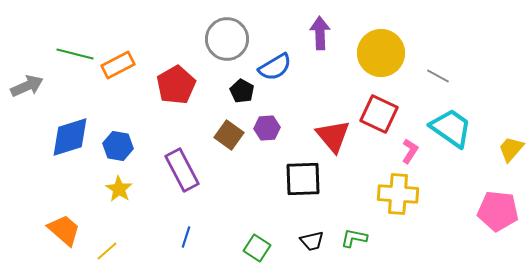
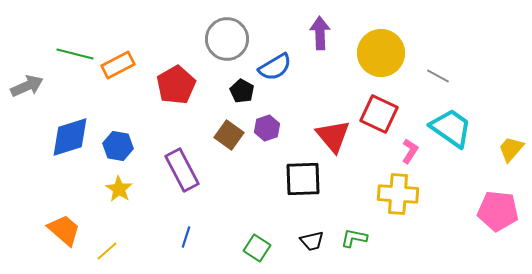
purple hexagon: rotated 15 degrees counterclockwise
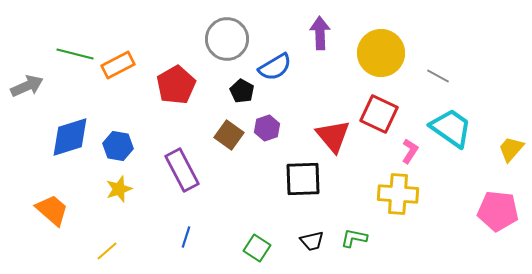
yellow star: rotated 20 degrees clockwise
orange trapezoid: moved 12 px left, 20 px up
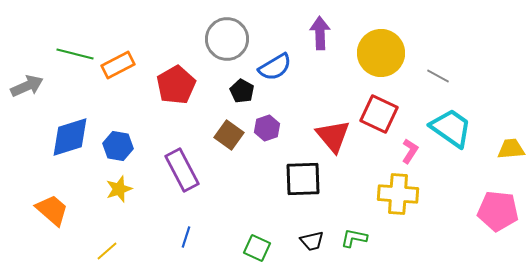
yellow trapezoid: rotated 44 degrees clockwise
green square: rotated 8 degrees counterclockwise
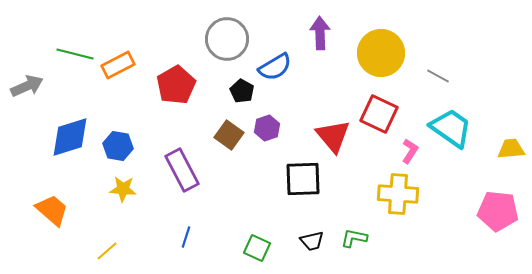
yellow star: moved 4 px right; rotated 24 degrees clockwise
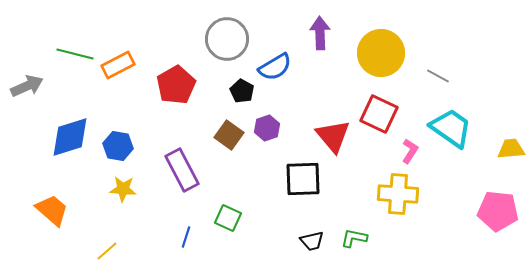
green square: moved 29 px left, 30 px up
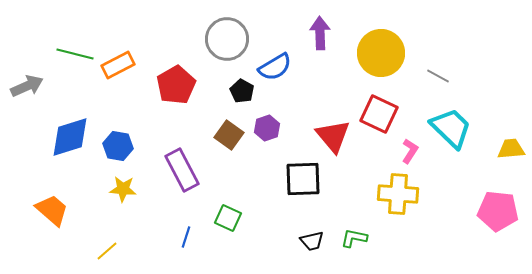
cyan trapezoid: rotated 9 degrees clockwise
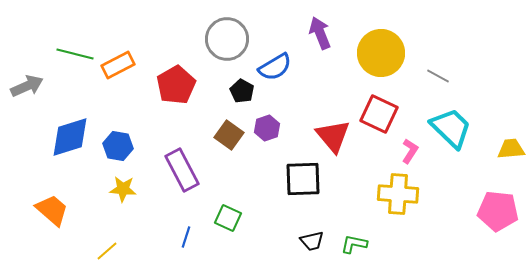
purple arrow: rotated 20 degrees counterclockwise
green L-shape: moved 6 px down
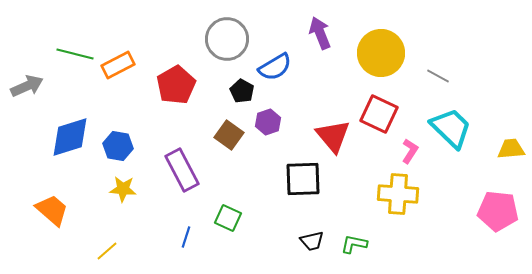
purple hexagon: moved 1 px right, 6 px up
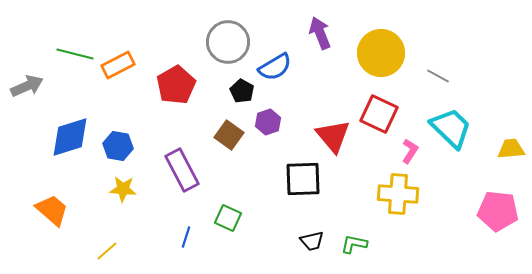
gray circle: moved 1 px right, 3 px down
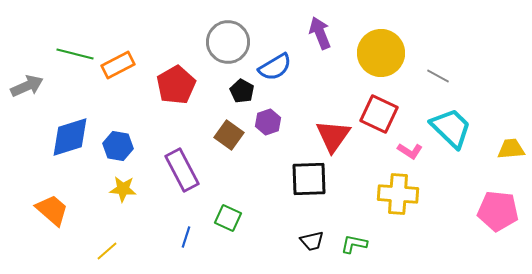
red triangle: rotated 15 degrees clockwise
pink L-shape: rotated 90 degrees clockwise
black square: moved 6 px right
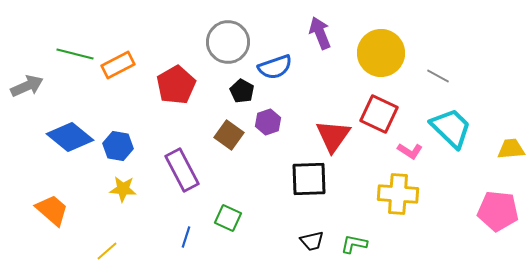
blue semicircle: rotated 12 degrees clockwise
blue diamond: rotated 57 degrees clockwise
